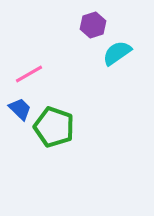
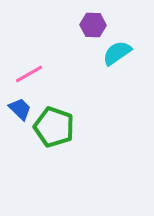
purple hexagon: rotated 20 degrees clockwise
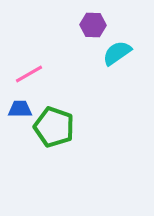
blue trapezoid: rotated 45 degrees counterclockwise
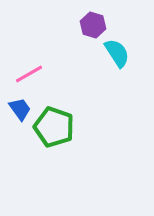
purple hexagon: rotated 15 degrees clockwise
cyan semicircle: rotated 92 degrees clockwise
blue trapezoid: rotated 55 degrees clockwise
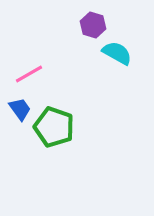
cyan semicircle: rotated 28 degrees counterclockwise
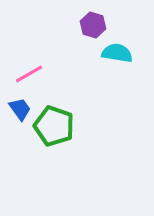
cyan semicircle: rotated 20 degrees counterclockwise
green pentagon: moved 1 px up
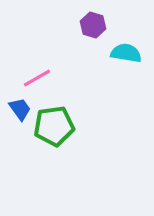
cyan semicircle: moved 9 px right
pink line: moved 8 px right, 4 px down
green pentagon: rotated 27 degrees counterclockwise
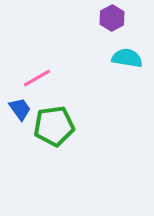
purple hexagon: moved 19 px right, 7 px up; rotated 15 degrees clockwise
cyan semicircle: moved 1 px right, 5 px down
